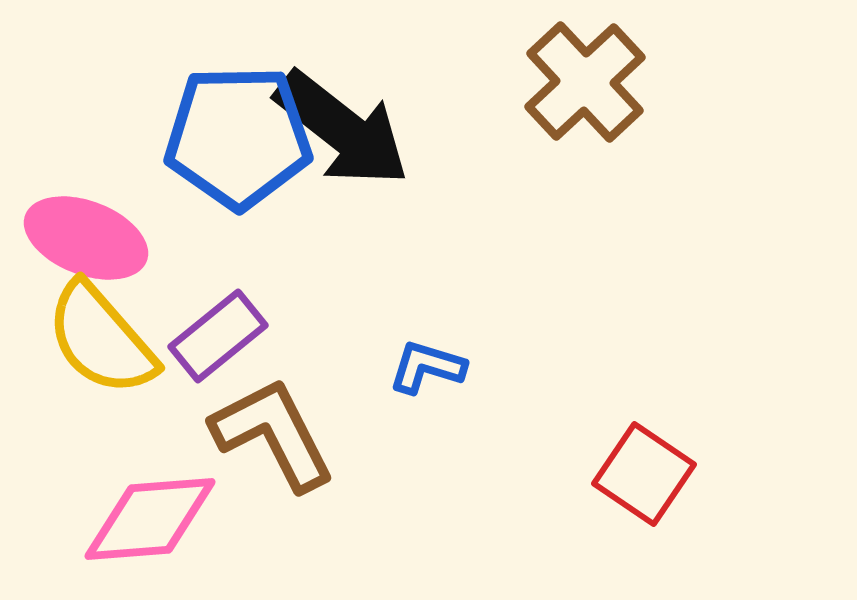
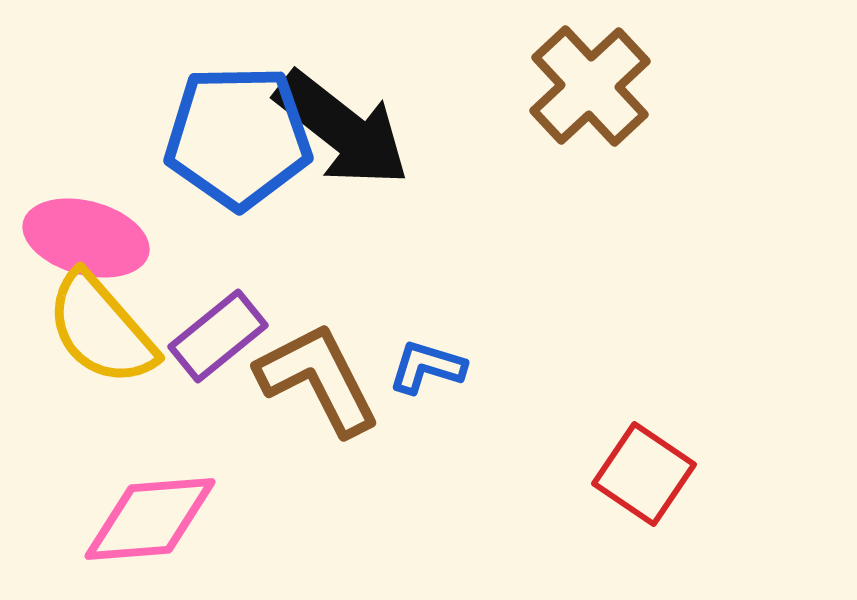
brown cross: moved 5 px right, 4 px down
pink ellipse: rotated 6 degrees counterclockwise
yellow semicircle: moved 10 px up
brown L-shape: moved 45 px right, 55 px up
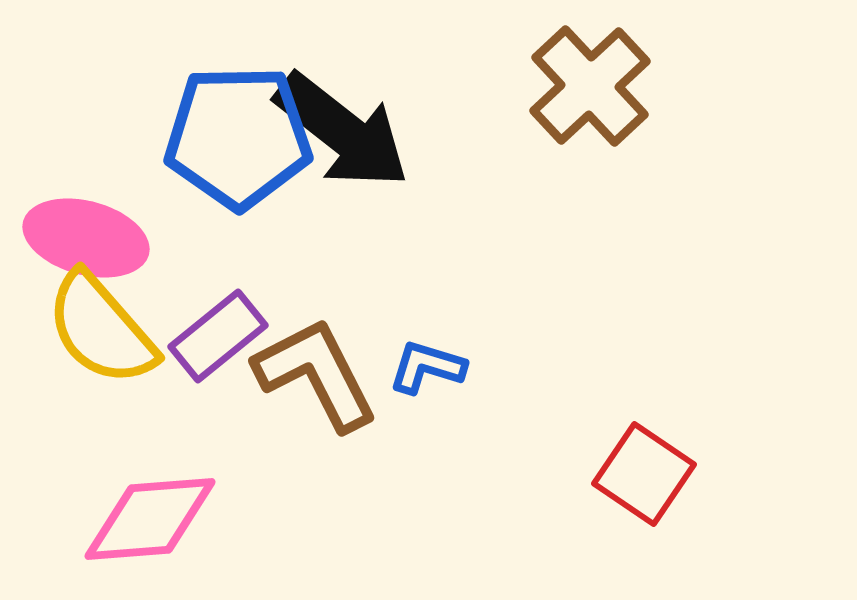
black arrow: moved 2 px down
brown L-shape: moved 2 px left, 5 px up
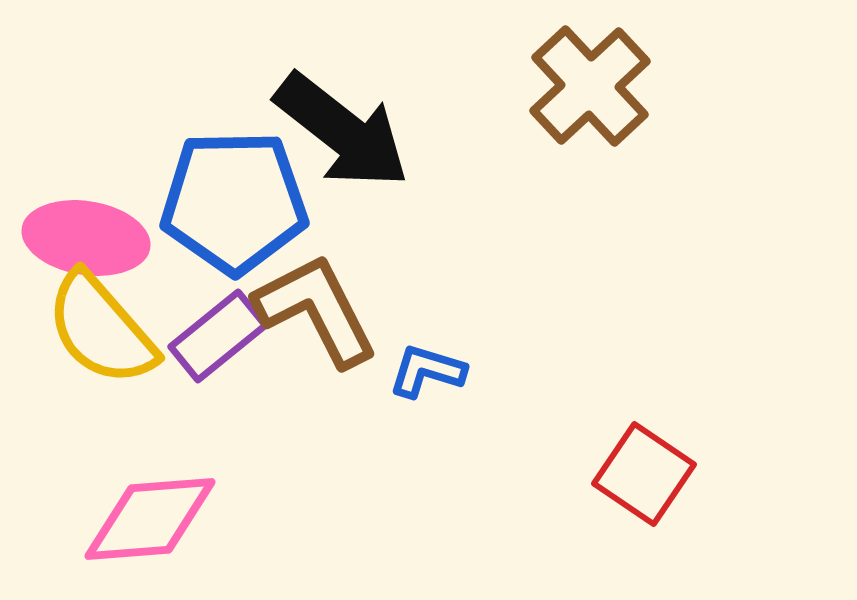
blue pentagon: moved 4 px left, 65 px down
pink ellipse: rotated 6 degrees counterclockwise
blue L-shape: moved 4 px down
brown L-shape: moved 64 px up
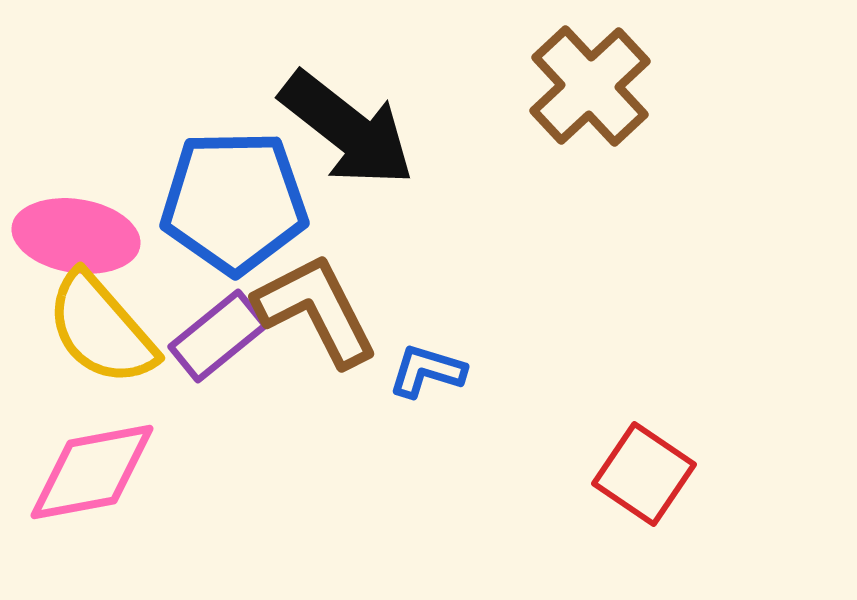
black arrow: moved 5 px right, 2 px up
pink ellipse: moved 10 px left, 2 px up
pink diamond: moved 58 px left, 47 px up; rotated 6 degrees counterclockwise
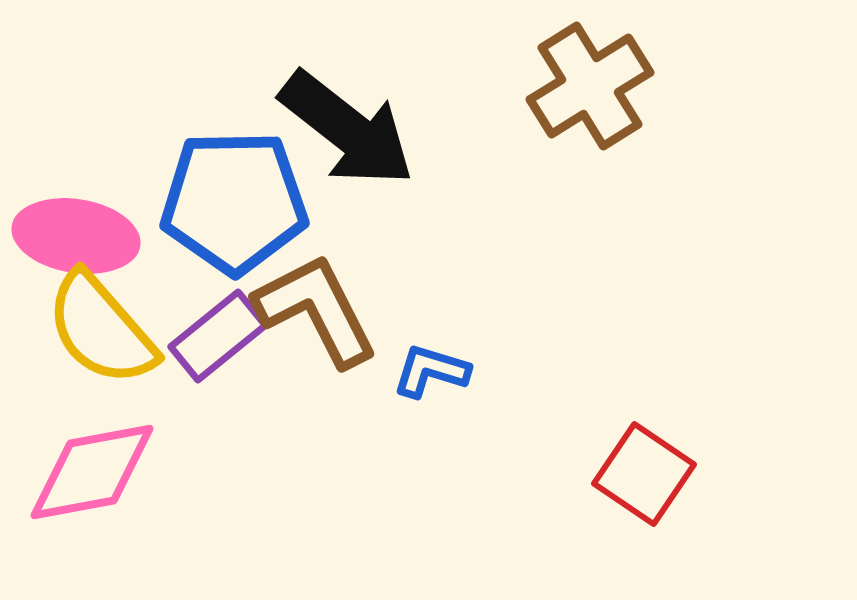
brown cross: rotated 11 degrees clockwise
blue L-shape: moved 4 px right
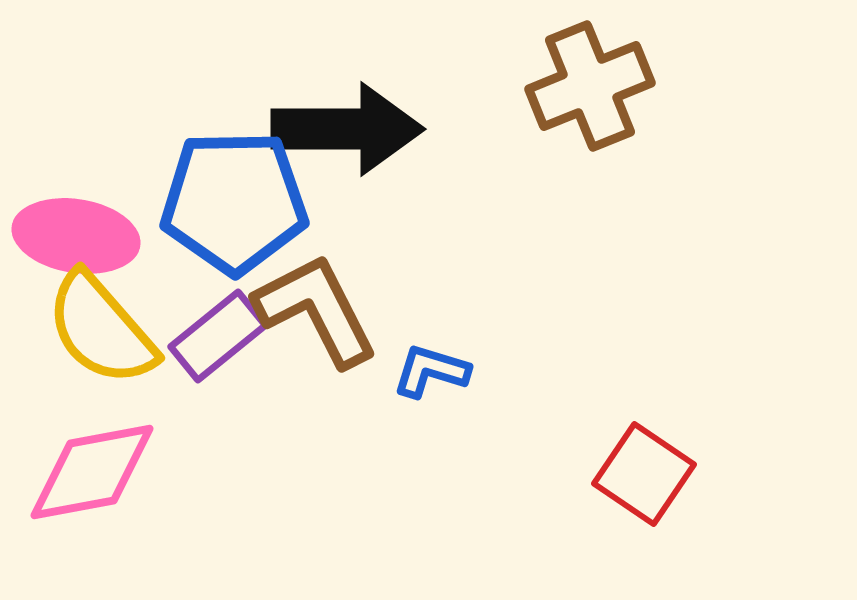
brown cross: rotated 10 degrees clockwise
black arrow: rotated 38 degrees counterclockwise
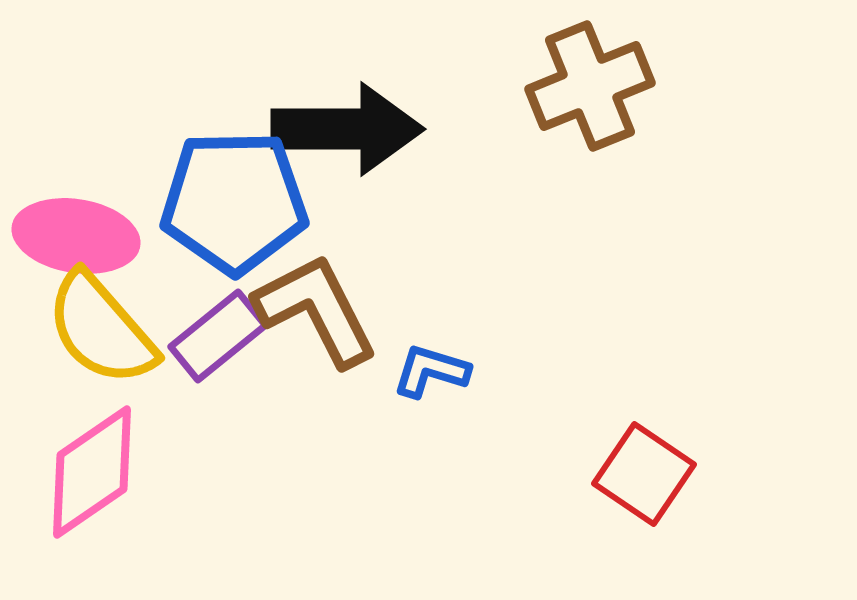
pink diamond: rotated 24 degrees counterclockwise
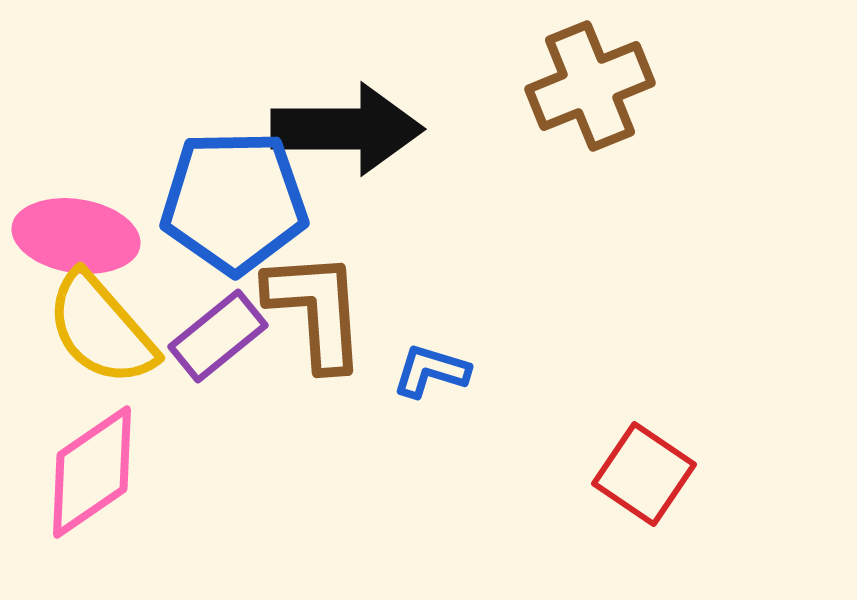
brown L-shape: rotated 23 degrees clockwise
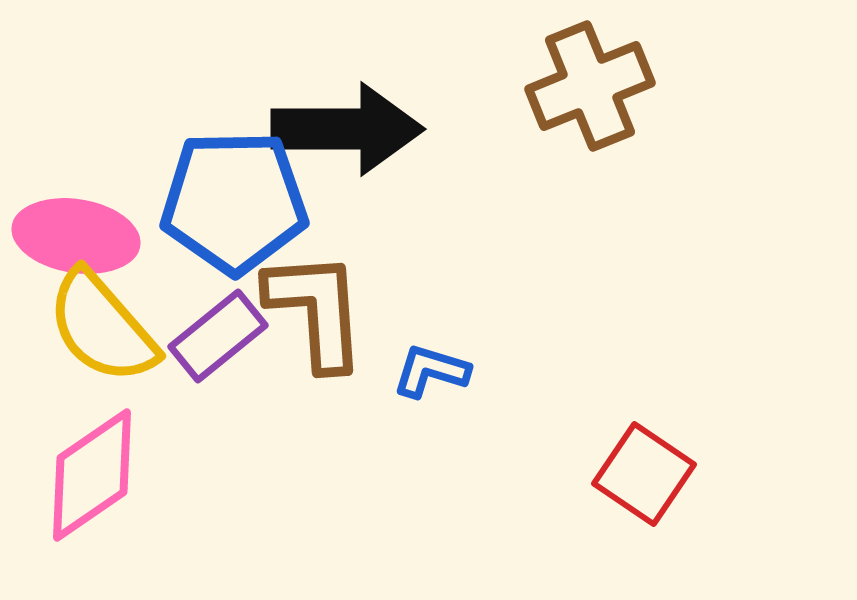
yellow semicircle: moved 1 px right, 2 px up
pink diamond: moved 3 px down
